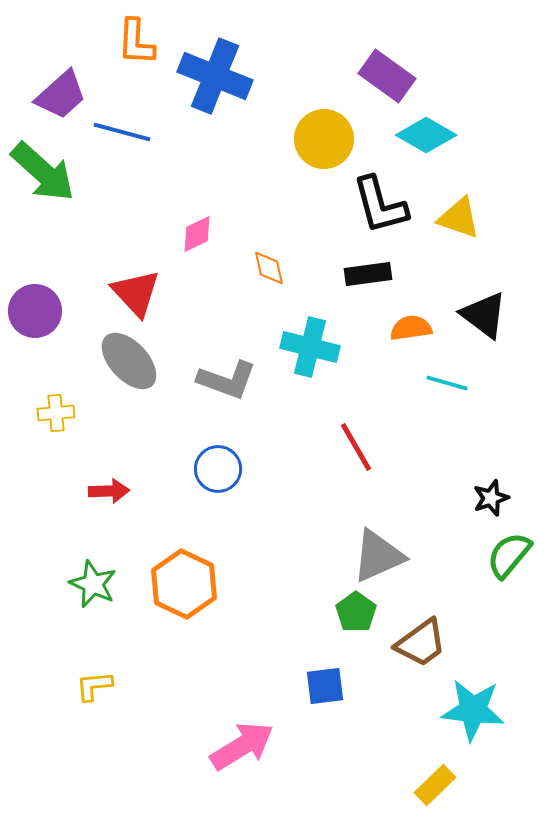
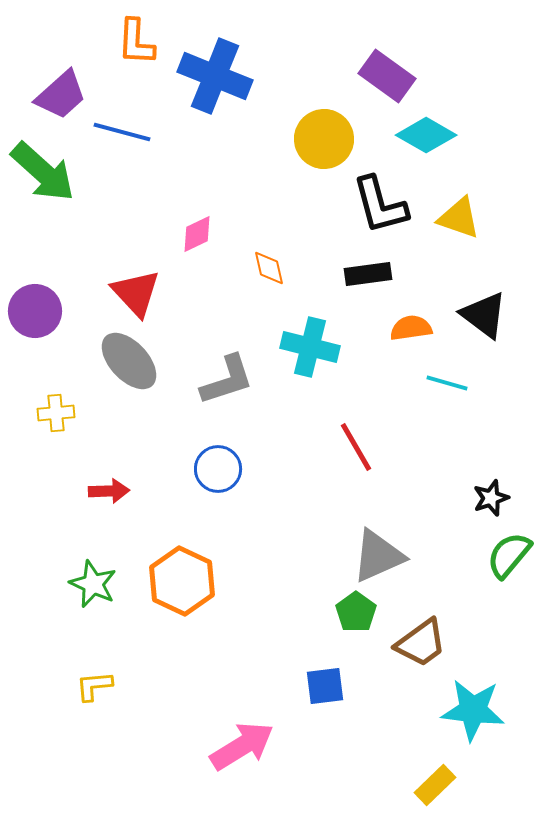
gray L-shape: rotated 38 degrees counterclockwise
orange hexagon: moved 2 px left, 3 px up
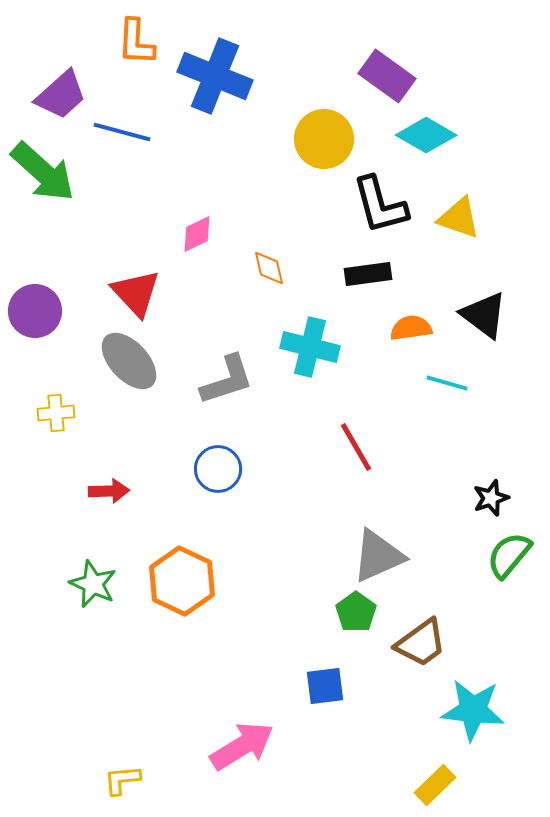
yellow L-shape: moved 28 px right, 94 px down
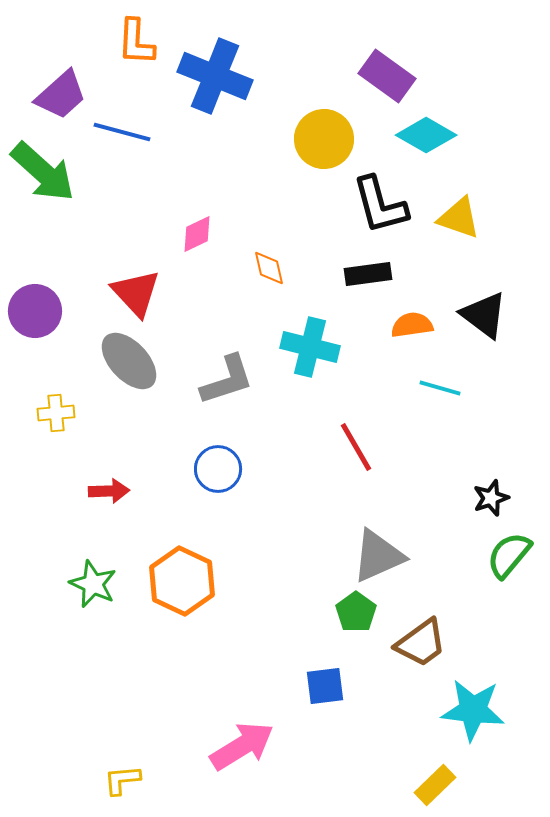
orange semicircle: moved 1 px right, 3 px up
cyan line: moved 7 px left, 5 px down
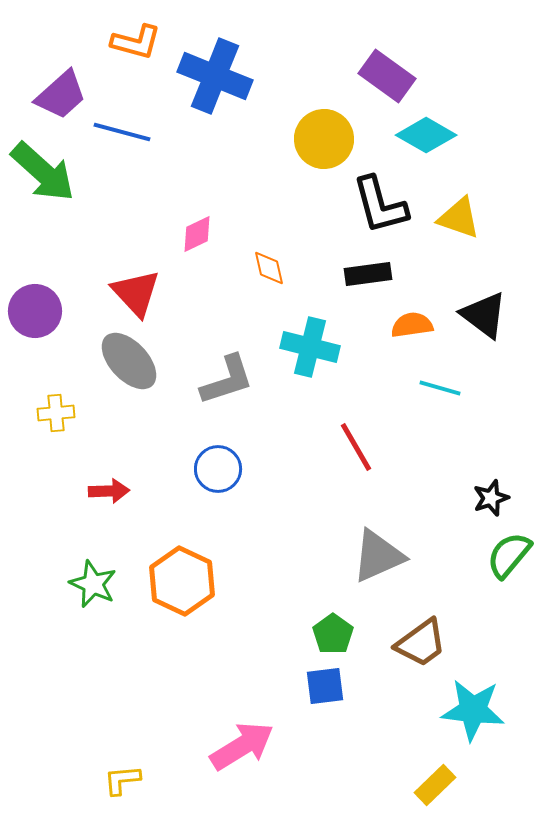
orange L-shape: rotated 78 degrees counterclockwise
green pentagon: moved 23 px left, 22 px down
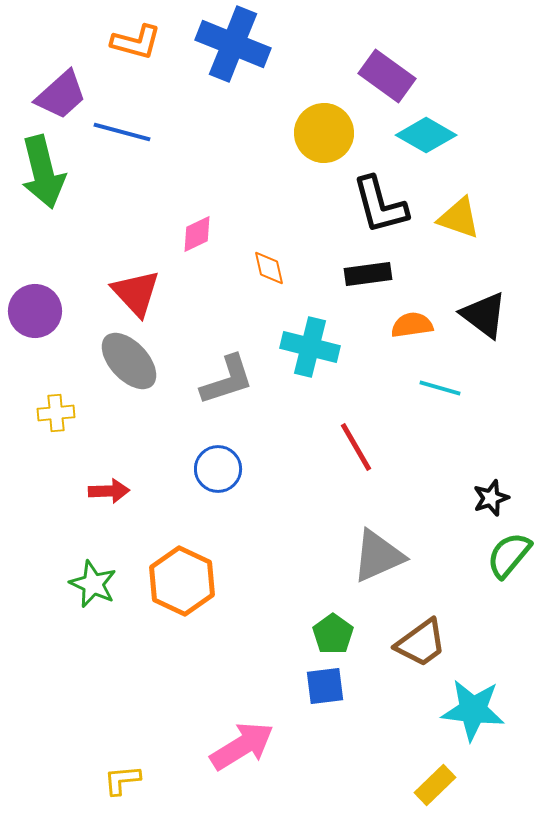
blue cross: moved 18 px right, 32 px up
yellow circle: moved 6 px up
green arrow: rotated 34 degrees clockwise
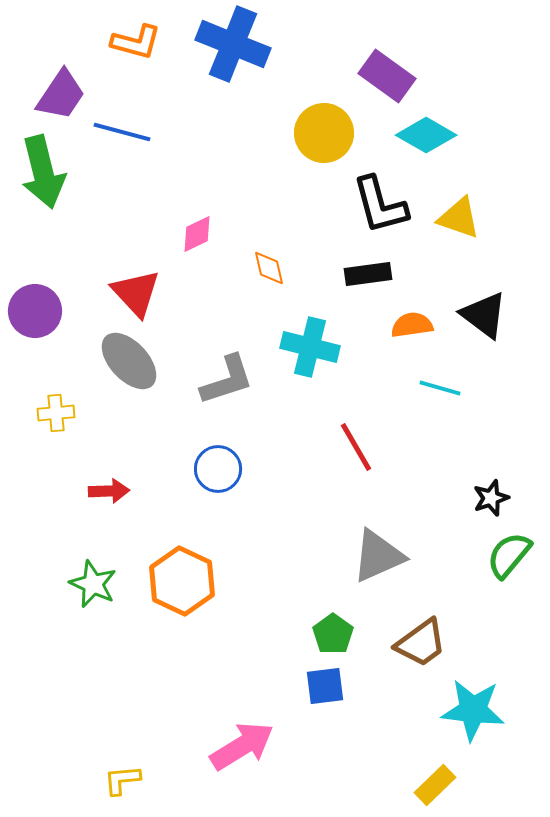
purple trapezoid: rotated 14 degrees counterclockwise
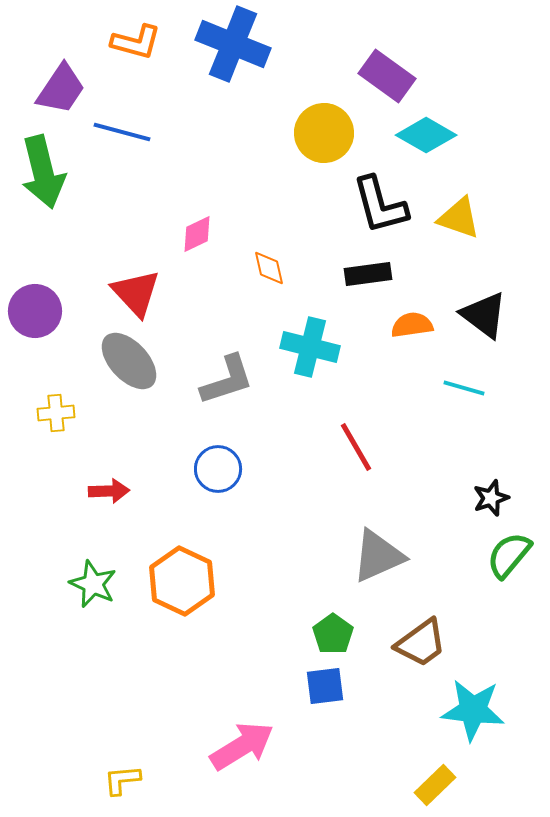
purple trapezoid: moved 6 px up
cyan line: moved 24 px right
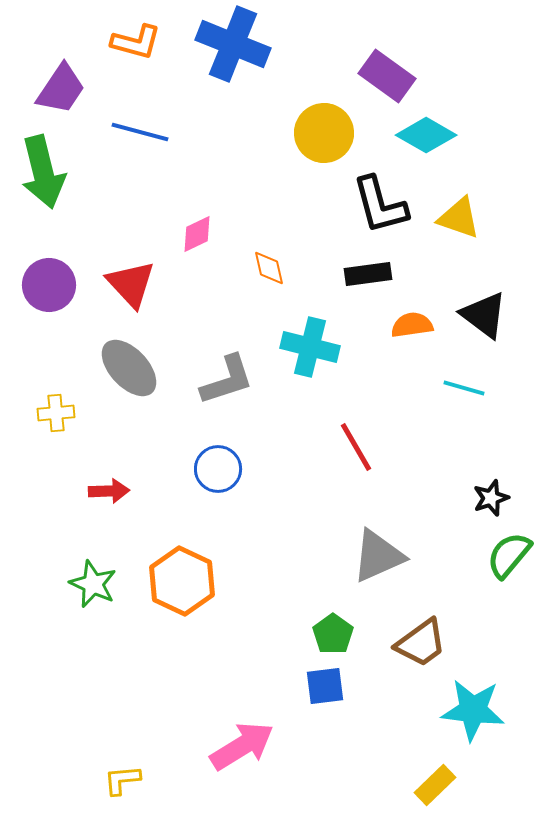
blue line: moved 18 px right
red triangle: moved 5 px left, 9 px up
purple circle: moved 14 px right, 26 px up
gray ellipse: moved 7 px down
